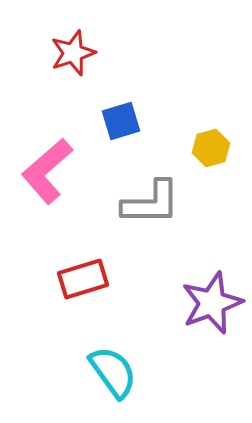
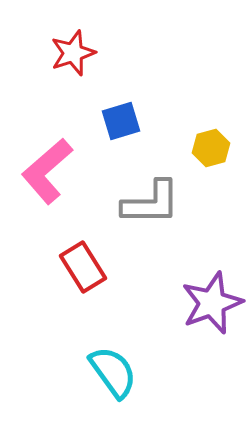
red rectangle: moved 12 px up; rotated 75 degrees clockwise
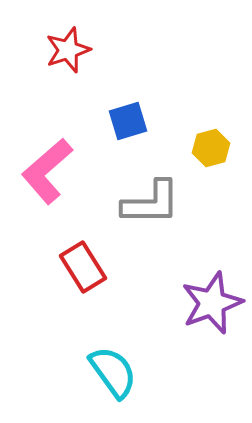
red star: moved 5 px left, 3 px up
blue square: moved 7 px right
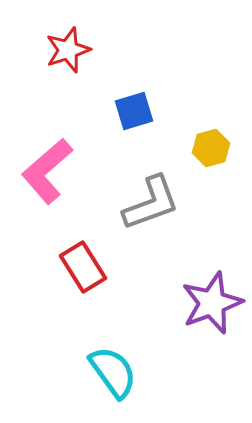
blue square: moved 6 px right, 10 px up
gray L-shape: rotated 20 degrees counterclockwise
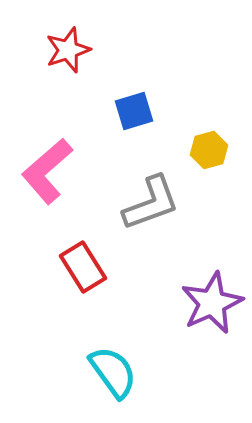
yellow hexagon: moved 2 px left, 2 px down
purple star: rotated 4 degrees counterclockwise
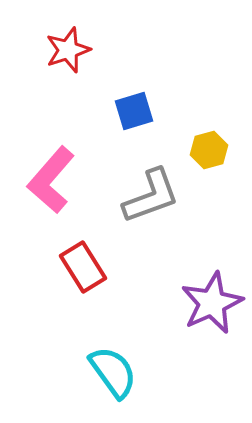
pink L-shape: moved 4 px right, 9 px down; rotated 8 degrees counterclockwise
gray L-shape: moved 7 px up
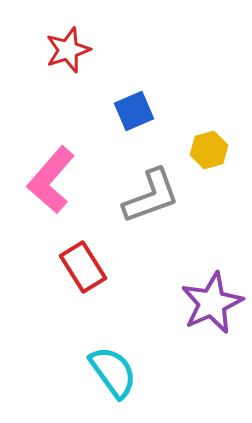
blue square: rotated 6 degrees counterclockwise
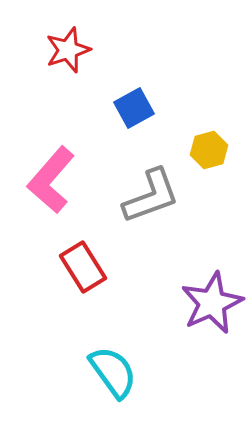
blue square: moved 3 px up; rotated 6 degrees counterclockwise
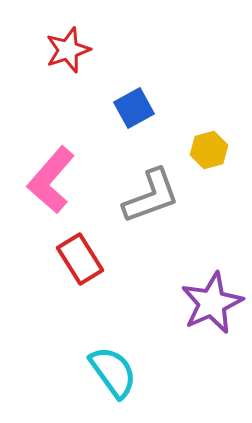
red rectangle: moved 3 px left, 8 px up
